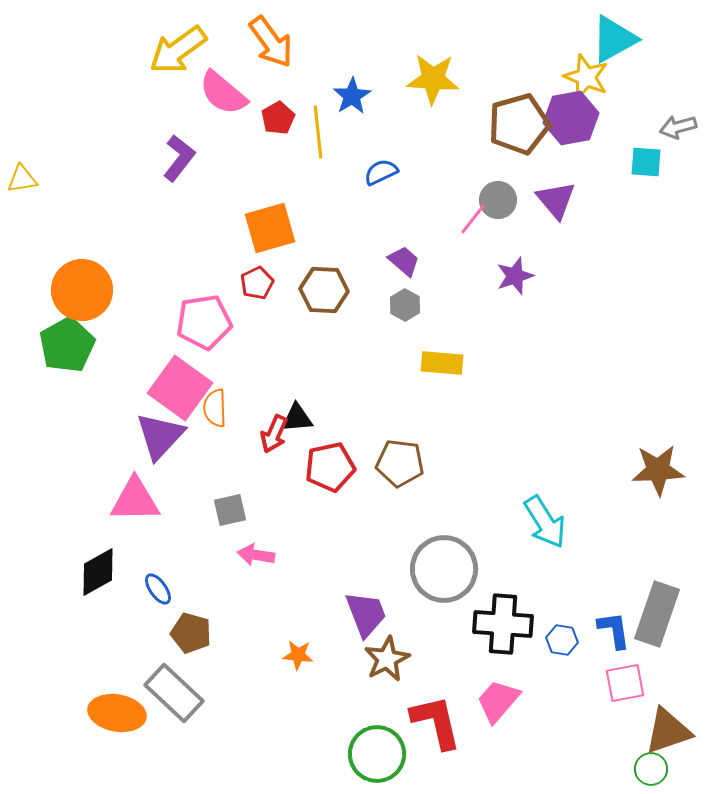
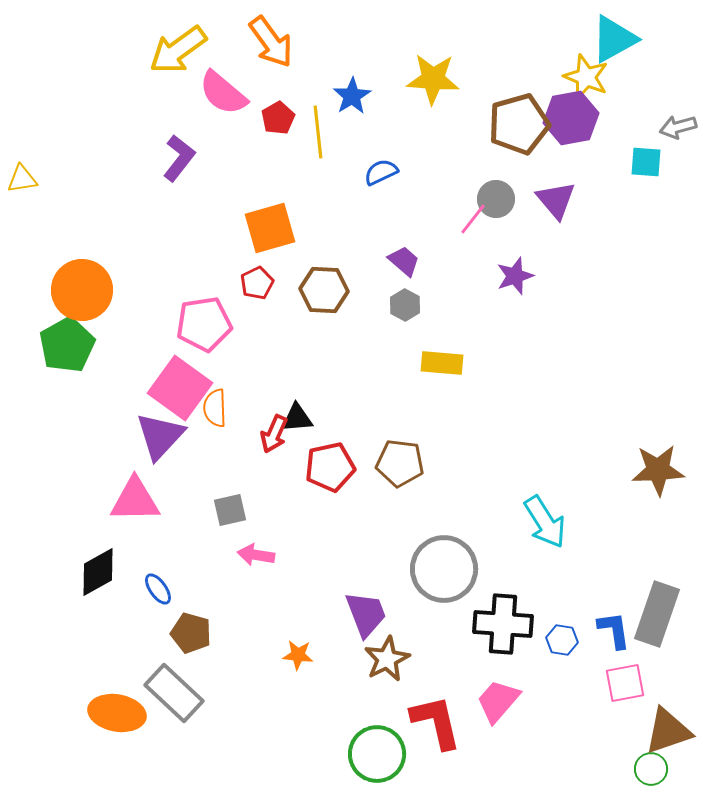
gray circle at (498, 200): moved 2 px left, 1 px up
pink pentagon at (204, 322): moved 2 px down
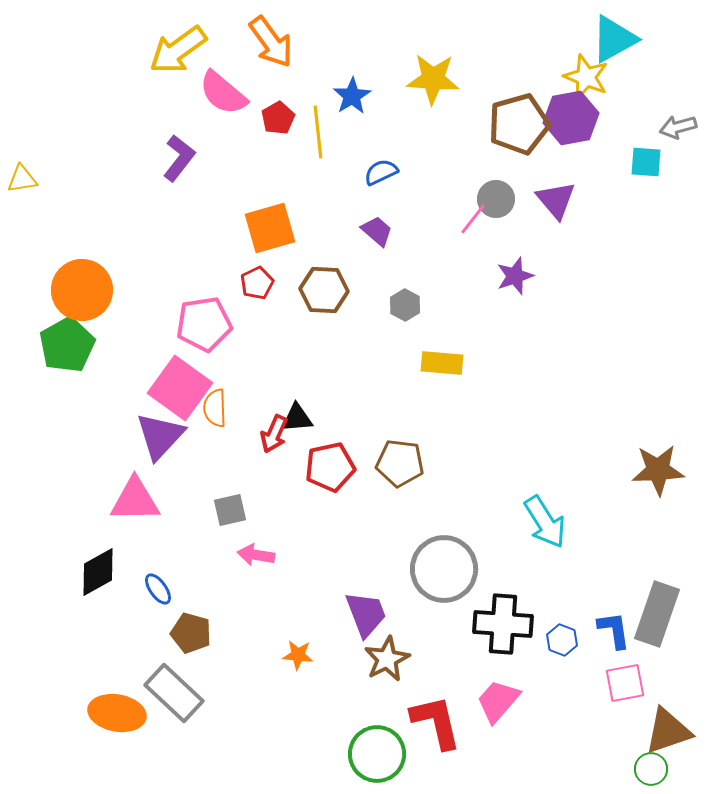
purple trapezoid at (404, 261): moved 27 px left, 30 px up
blue hexagon at (562, 640): rotated 12 degrees clockwise
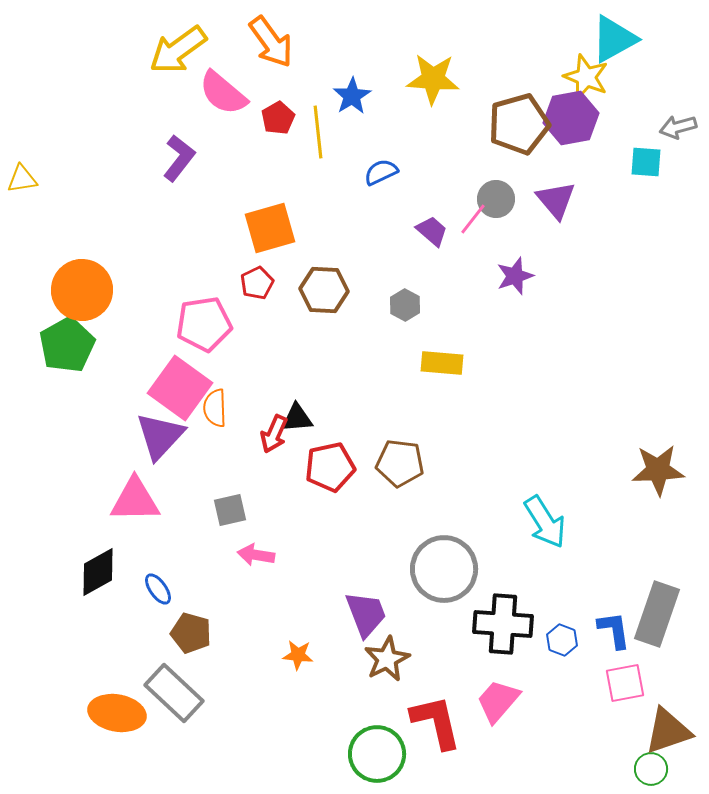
purple trapezoid at (377, 231): moved 55 px right
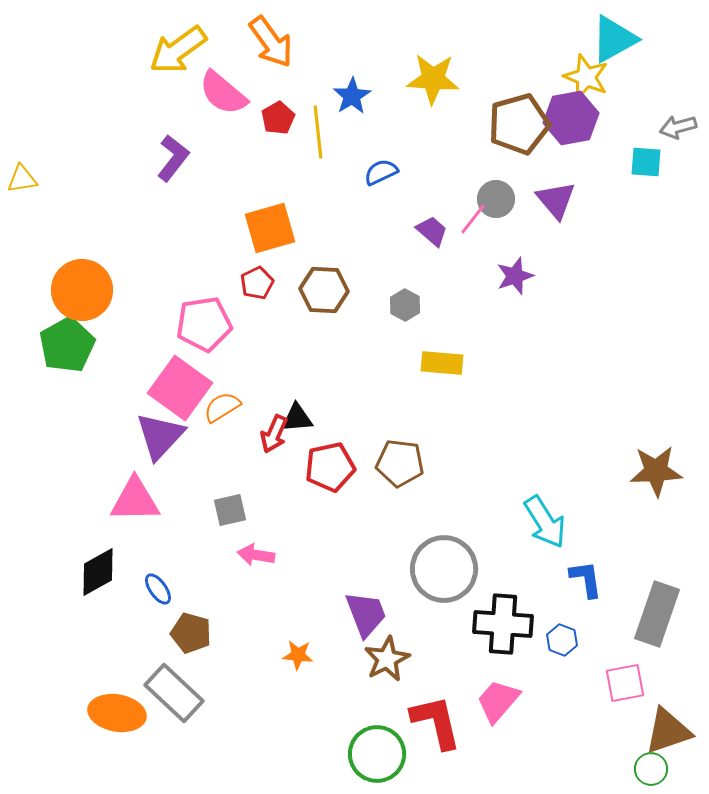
purple L-shape at (179, 158): moved 6 px left
orange semicircle at (215, 408): moved 7 px right, 1 px up; rotated 60 degrees clockwise
brown star at (658, 470): moved 2 px left, 1 px down
blue L-shape at (614, 630): moved 28 px left, 51 px up
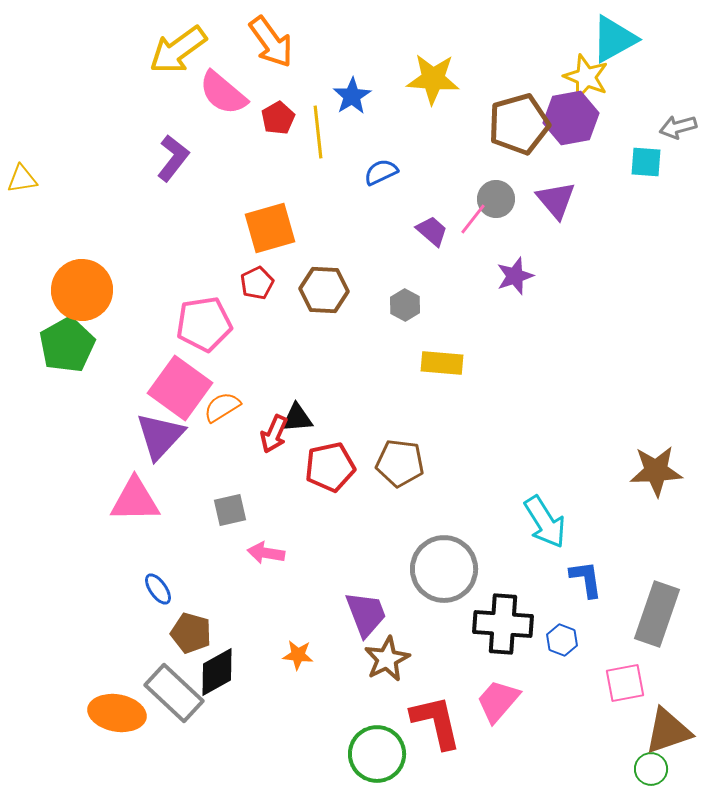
pink arrow at (256, 555): moved 10 px right, 2 px up
black diamond at (98, 572): moved 119 px right, 100 px down
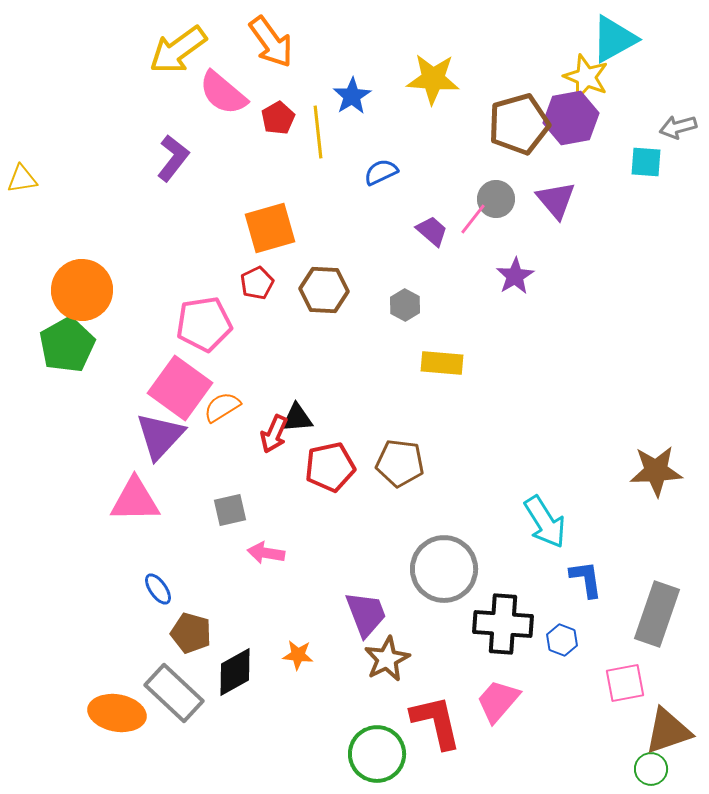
purple star at (515, 276): rotated 12 degrees counterclockwise
black diamond at (217, 672): moved 18 px right
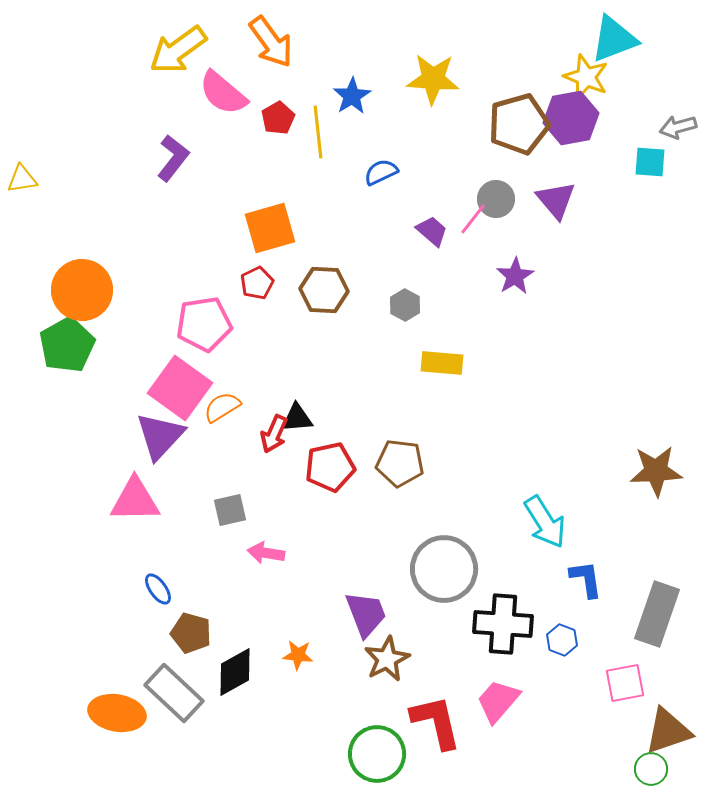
cyan triangle at (614, 39): rotated 8 degrees clockwise
cyan square at (646, 162): moved 4 px right
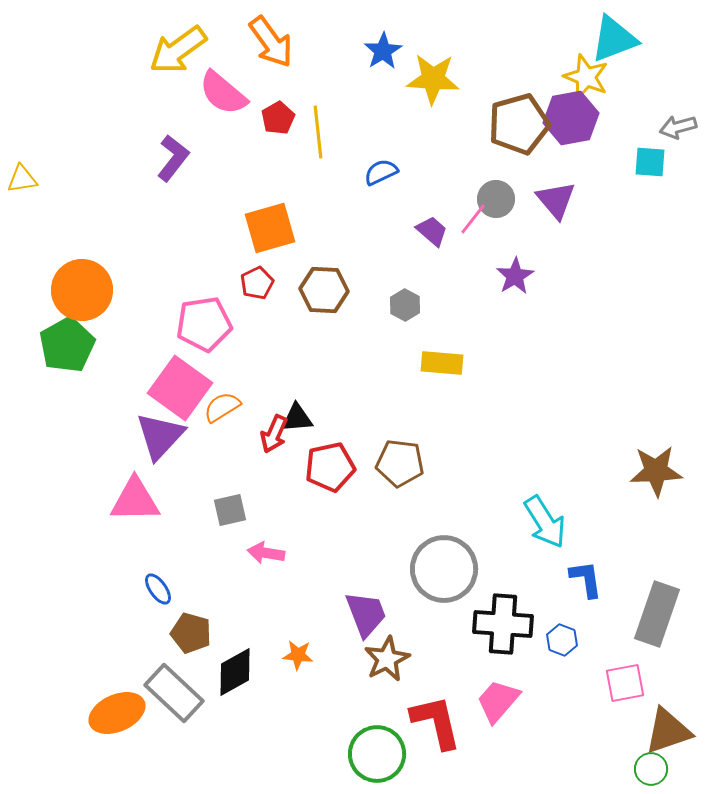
blue star at (352, 96): moved 31 px right, 45 px up
orange ellipse at (117, 713): rotated 34 degrees counterclockwise
